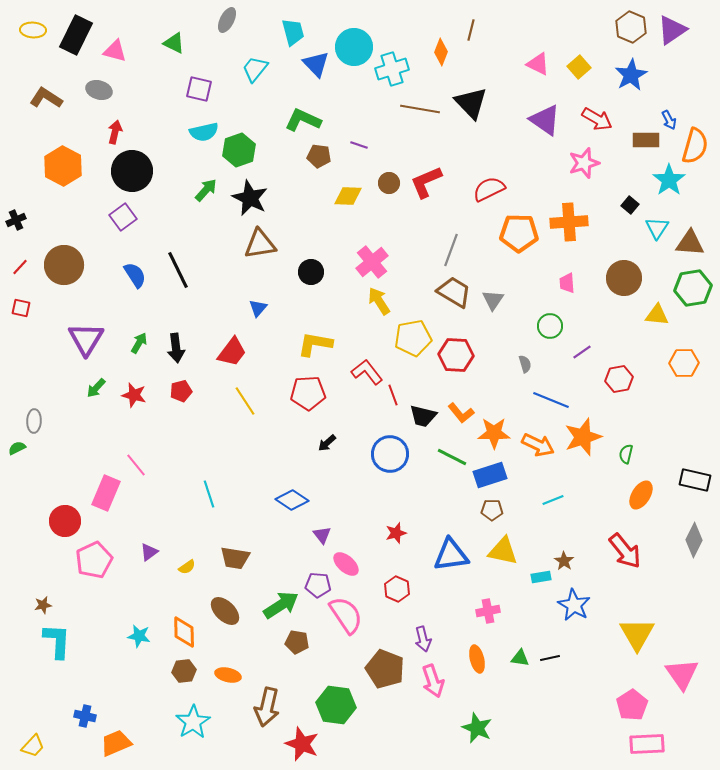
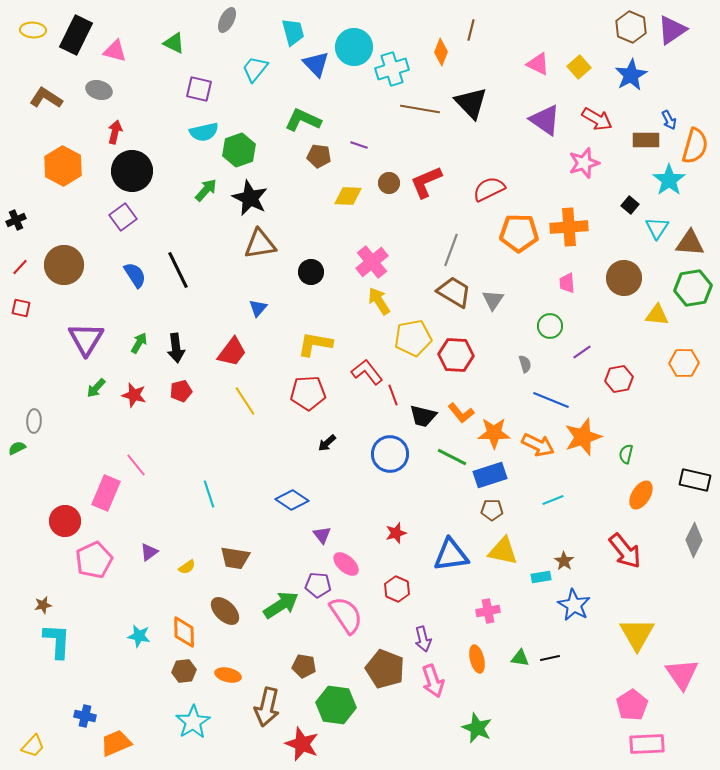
orange cross at (569, 222): moved 5 px down
brown pentagon at (297, 642): moved 7 px right, 24 px down
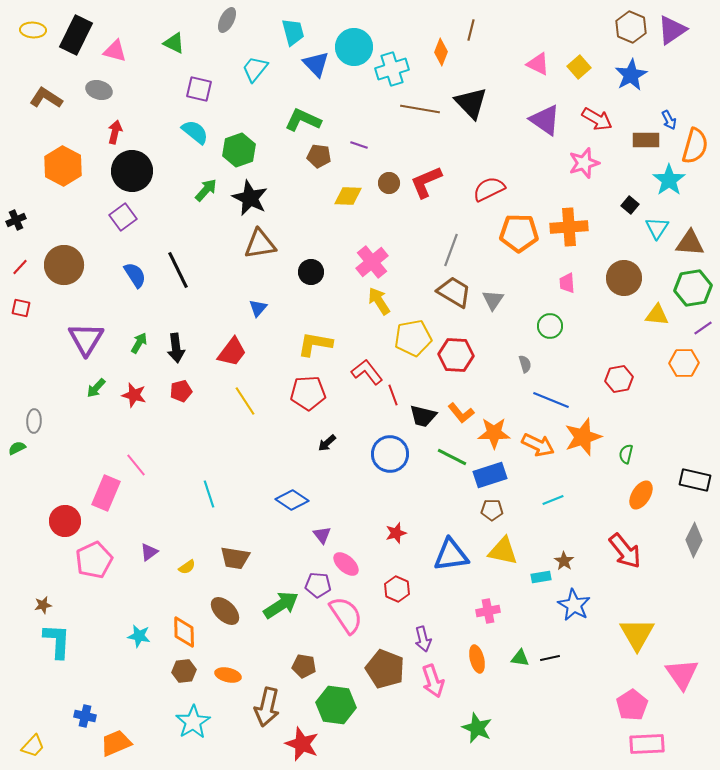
cyan semicircle at (204, 132): moved 9 px left; rotated 128 degrees counterclockwise
purple line at (582, 352): moved 121 px right, 24 px up
